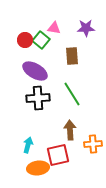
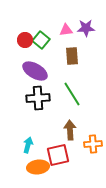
pink triangle: moved 12 px right, 2 px down; rotated 16 degrees counterclockwise
orange ellipse: moved 1 px up
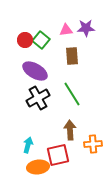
black cross: rotated 25 degrees counterclockwise
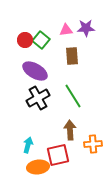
green line: moved 1 px right, 2 px down
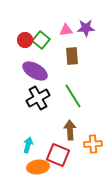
red square: rotated 35 degrees clockwise
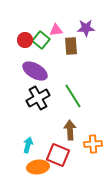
pink triangle: moved 10 px left
brown rectangle: moved 1 px left, 10 px up
